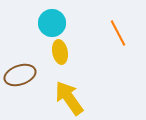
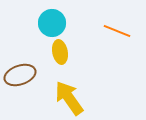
orange line: moved 1 px left, 2 px up; rotated 40 degrees counterclockwise
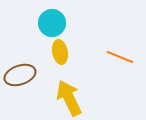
orange line: moved 3 px right, 26 px down
yellow arrow: rotated 9 degrees clockwise
